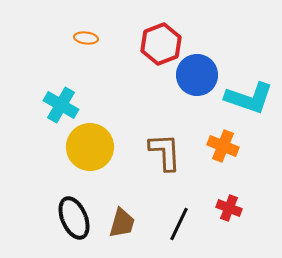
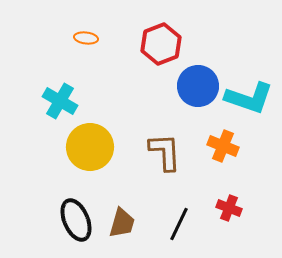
blue circle: moved 1 px right, 11 px down
cyan cross: moved 1 px left, 4 px up
black ellipse: moved 2 px right, 2 px down
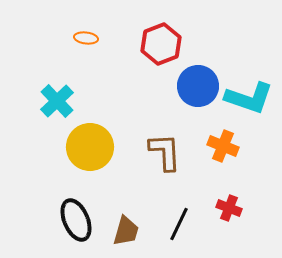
cyan cross: moved 3 px left; rotated 16 degrees clockwise
brown trapezoid: moved 4 px right, 8 px down
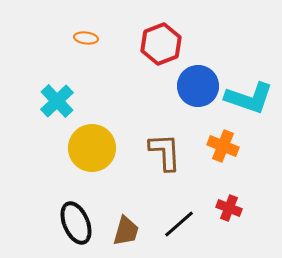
yellow circle: moved 2 px right, 1 px down
black ellipse: moved 3 px down
black line: rotated 24 degrees clockwise
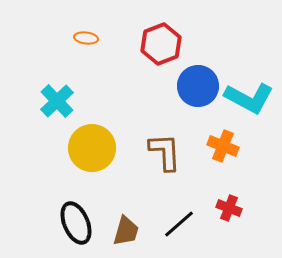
cyan L-shape: rotated 9 degrees clockwise
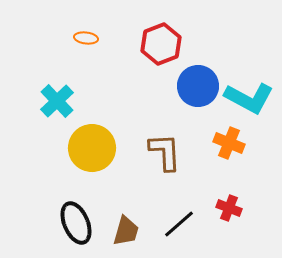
orange cross: moved 6 px right, 3 px up
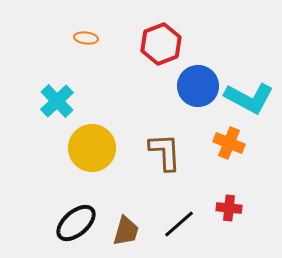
red cross: rotated 15 degrees counterclockwise
black ellipse: rotated 72 degrees clockwise
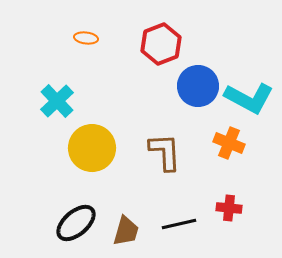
black line: rotated 28 degrees clockwise
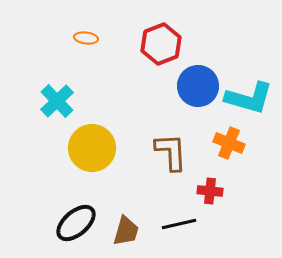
cyan L-shape: rotated 12 degrees counterclockwise
brown L-shape: moved 6 px right
red cross: moved 19 px left, 17 px up
